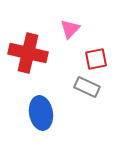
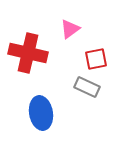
pink triangle: rotated 10 degrees clockwise
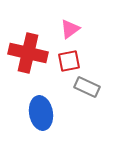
red square: moved 27 px left, 2 px down
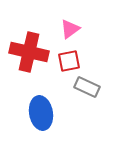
red cross: moved 1 px right, 1 px up
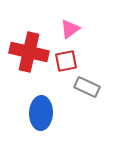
red square: moved 3 px left
blue ellipse: rotated 12 degrees clockwise
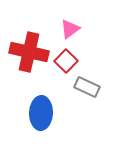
red square: rotated 35 degrees counterclockwise
